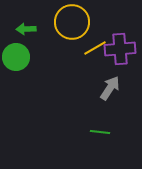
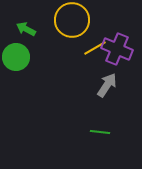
yellow circle: moved 2 px up
green arrow: rotated 30 degrees clockwise
purple cross: moved 3 px left; rotated 28 degrees clockwise
gray arrow: moved 3 px left, 3 px up
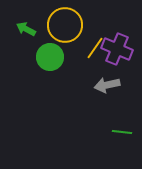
yellow circle: moved 7 px left, 5 px down
yellow line: rotated 25 degrees counterclockwise
green circle: moved 34 px right
gray arrow: rotated 135 degrees counterclockwise
green line: moved 22 px right
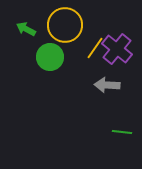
purple cross: rotated 16 degrees clockwise
gray arrow: rotated 15 degrees clockwise
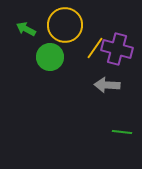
purple cross: rotated 24 degrees counterclockwise
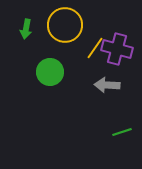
green arrow: rotated 108 degrees counterclockwise
green circle: moved 15 px down
green line: rotated 24 degrees counterclockwise
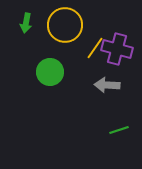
green arrow: moved 6 px up
green line: moved 3 px left, 2 px up
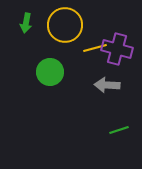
yellow line: rotated 40 degrees clockwise
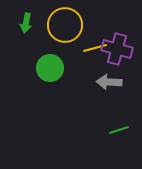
green circle: moved 4 px up
gray arrow: moved 2 px right, 3 px up
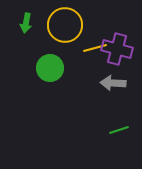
gray arrow: moved 4 px right, 1 px down
